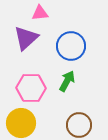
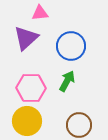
yellow circle: moved 6 px right, 2 px up
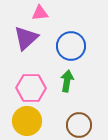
green arrow: rotated 20 degrees counterclockwise
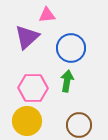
pink triangle: moved 7 px right, 2 px down
purple triangle: moved 1 px right, 1 px up
blue circle: moved 2 px down
pink hexagon: moved 2 px right
